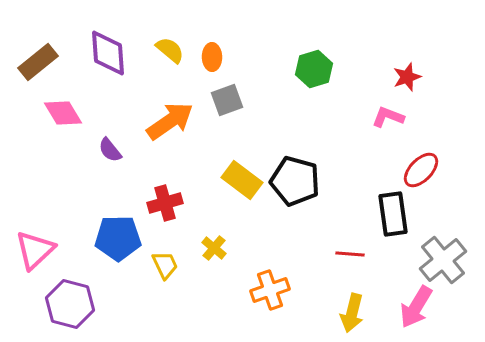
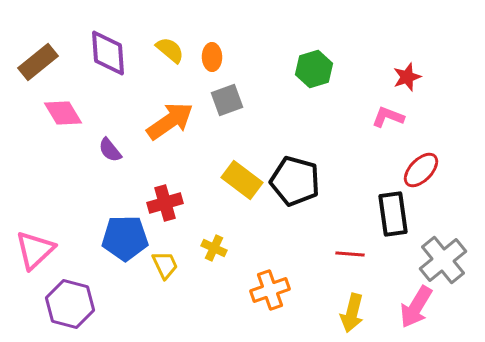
blue pentagon: moved 7 px right
yellow cross: rotated 15 degrees counterclockwise
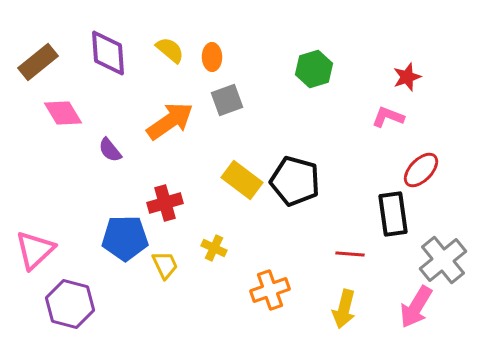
yellow arrow: moved 8 px left, 4 px up
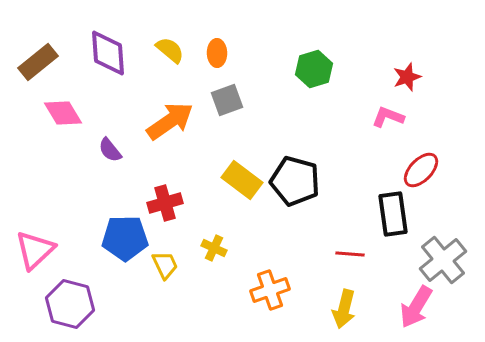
orange ellipse: moved 5 px right, 4 px up
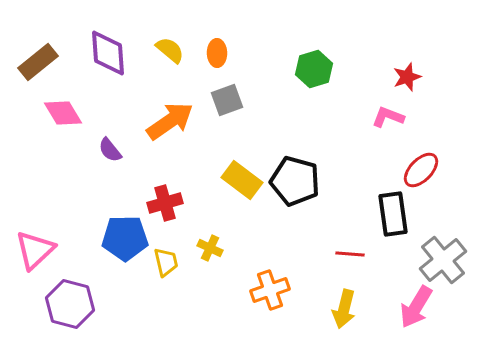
yellow cross: moved 4 px left
yellow trapezoid: moved 1 px right, 3 px up; rotated 12 degrees clockwise
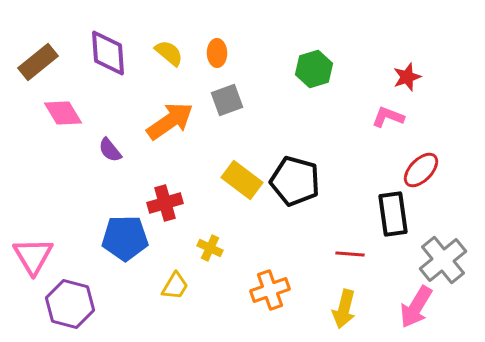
yellow semicircle: moved 1 px left, 3 px down
pink triangle: moved 2 px left, 6 px down; rotated 18 degrees counterclockwise
yellow trapezoid: moved 9 px right, 24 px down; rotated 44 degrees clockwise
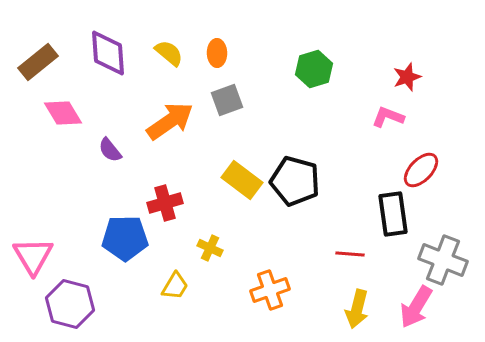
gray cross: rotated 30 degrees counterclockwise
yellow arrow: moved 13 px right
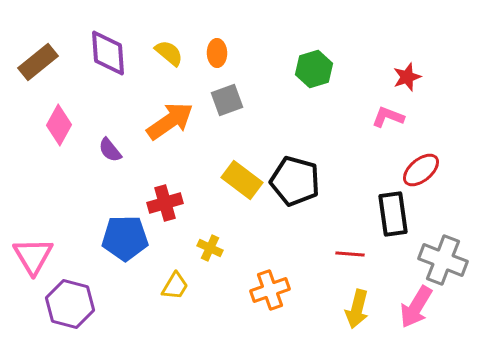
pink diamond: moved 4 px left, 12 px down; rotated 60 degrees clockwise
red ellipse: rotated 6 degrees clockwise
